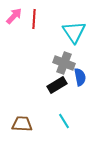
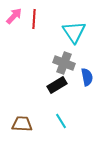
blue semicircle: moved 7 px right
cyan line: moved 3 px left
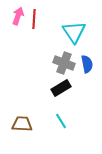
pink arrow: moved 4 px right; rotated 24 degrees counterclockwise
blue semicircle: moved 13 px up
black rectangle: moved 4 px right, 3 px down
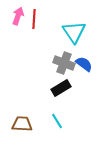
blue semicircle: moved 3 px left; rotated 42 degrees counterclockwise
cyan line: moved 4 px left
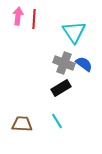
pink arrow: rotated 12 degrees counterclockwise
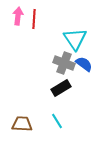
cyan triangle: moved 1 px right, 7 px down
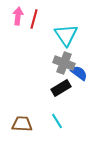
red line: rotated 12 degrees clockwise
cyan triangle: moved 9 px left, 4 px up
blue semicircle: moved 5 px left, 9 px down
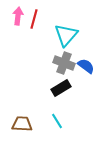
cyan triangle: rotated 15 degrees clockwise
blue semicircle: moved 7 px right, 7 px up
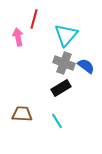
pink arrow: moved 21 px down; rotated 18 degrees counterclockwise
brown trapezoid: moved 10 px up
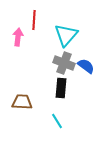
red line: moved 1 px down; rotated 12 degrees counterclockwise
pink arrow: rotated 18 degrees clockwise
black rectangle: rotated 54 degrees counterclockwise
brown trapezoid: moved 12 px up
